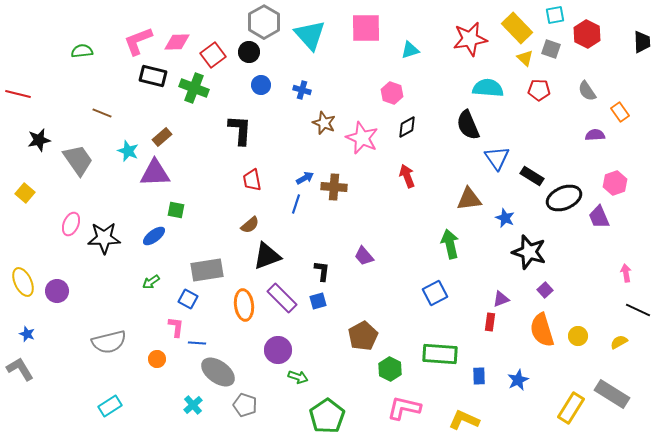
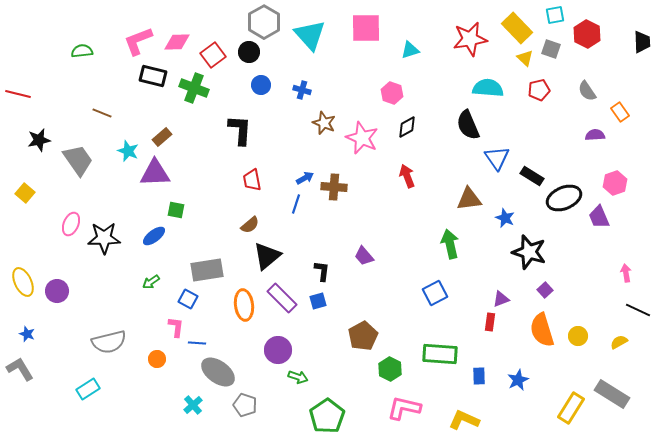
red pentagon at (539, 90): rotated 15 degrees counterclockwise
black triangle at (267, 256): rotated 20 degrees counterclockwise
cyan rectangle at (110, 406): moved 22 px left, 17 px up
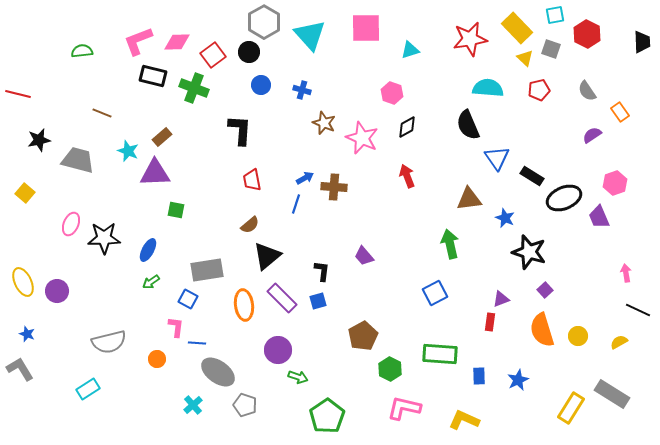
purple semicircle at (595, 135): moved 3 px left; rotated 30 degrees counterclockwise
gray trapezoid at (78, 160): rotated 40 degrees counterclockwise
blue ellipse at (154, 236): moved 6 px left, 14 px down; rotated 25 degrees counterclockwise
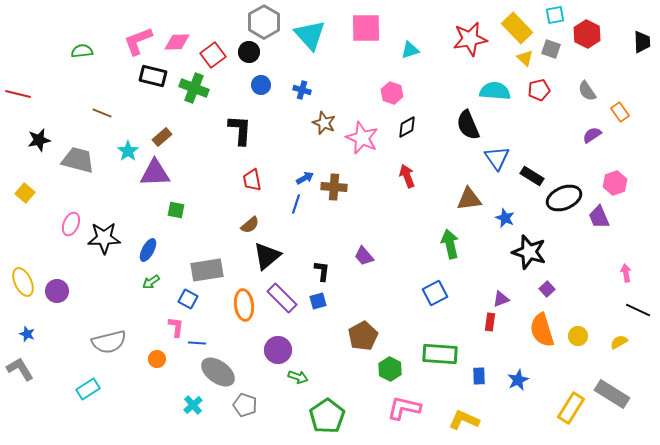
cyan semicircle at (488, 88): moved 7 px right, 3 px down
cyan star at (128, 151): rotated 15 degrees clockwise
purple square at (545, 290): moved 2 px right, 1 px up
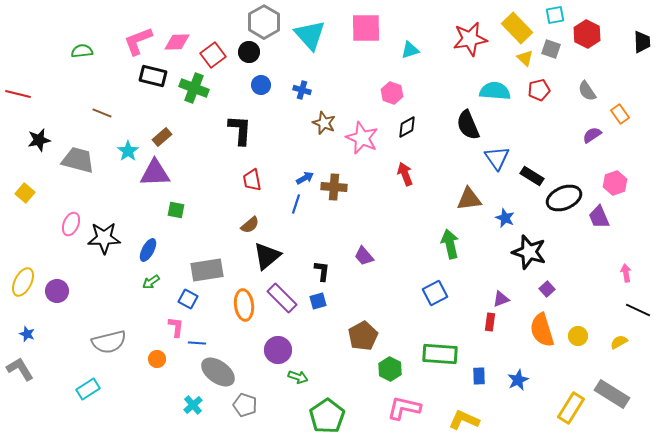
orange rectangle at (620, 112): moved 2 px down
red arrow at (407, 176): moved 2 px left, 2 px up
yellow ellipse at (23, 282): rotated 52 degrees clockwise
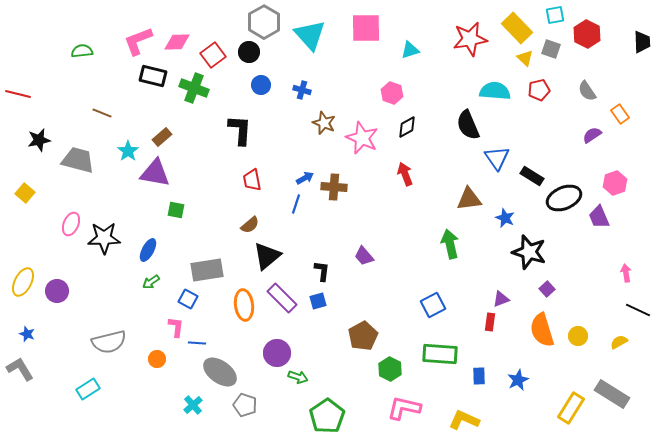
purple triangle at (155, 173): rotated 12 degrees clockwise
blue square at (435, 293): moved 2 px left, 12 px down
purple circle at (278, 350): moved 1 px left, 3 px down
gray ellipse at (218, 372): moved 2 px right
